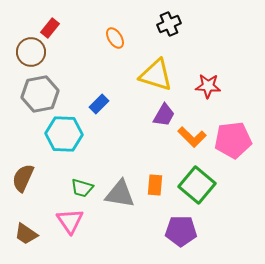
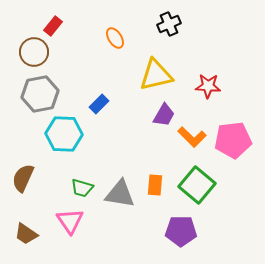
red rectangle: moved 3 px right, 2 px up
brown circle: moved 3 px right
yellow triangle: rotated 30 degrees counterclockwise
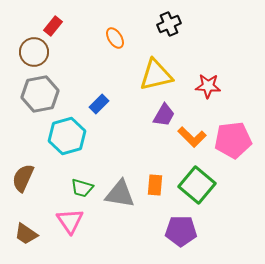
cyan hexagon: moved 3 px right, 2 px down; rotated 18 degrees counterclockwise
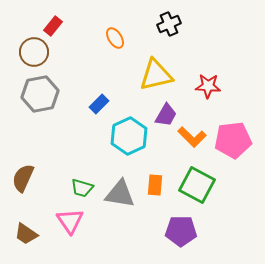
purple trapezoid: moved 2 px right
cyan hexagon: moved 62 px right; rotated 9 degrees counterclockwise
green square: rotated 12 degrees counterclockwise
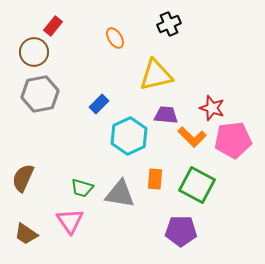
red star: moved 4 px right, 22 px down; rotated 15 degrees clockwise
purple trapezoid: rotated 115 degrees counterclockwise
orange rectangle: moved 6 px up
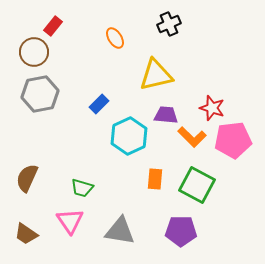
brown semicircle: moved 4 px right
gray triangle: moved 37 px down
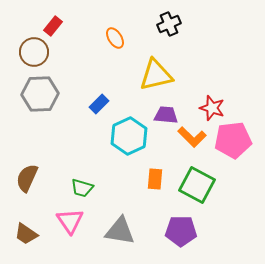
gray hexagon: rotated 9 degrees clockwise
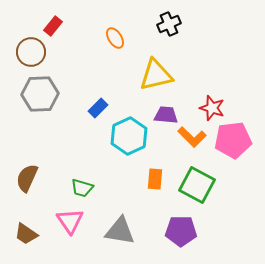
brown circle: moved 3 px left
blue rectangle: moved 1 px left, 4 px down
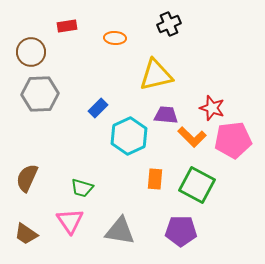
red rectangle: moved 14 px right; rotated 42 degrees clockwise
orange ellipse: rotated 55 degrees counterclockwise
